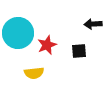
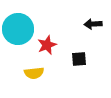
cyan circle: moved 4 px up
black square: moved 8 px down
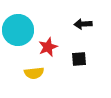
black arrow: moved 10 px left
cyan circle: moved 1 px down
red star: moved 1 px right, 2 px down
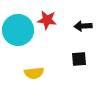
black arrow: moved 2 px down
red star: moved 1 px left, 27 px up; rotated 30 degrees clockwise
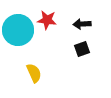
black arrow: moved 1 px left, 2 px up
black square: moved 3 px right, 10 px up; rotated 14 degrees counterclockwise
yellow semicircle: rotated 108 degrees counterclockwise
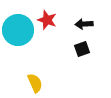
red star: rotated 12 degrees clockwise
black arrow: moved 2 px right
yellow semicircle: moved 1 px right, 10 px down
